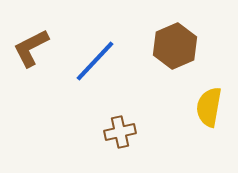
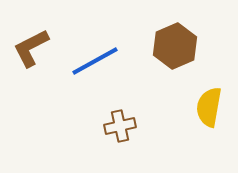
blue line: rotated 18 degrees clockwise
brown cross: moved 6 px up
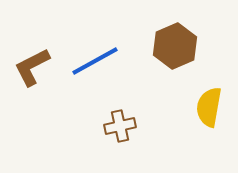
brown L-shape: moved 1 px right, 19 px down
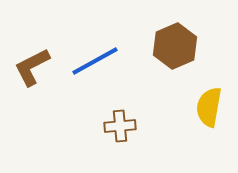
brown cross: rotated 8 degrees clockwise
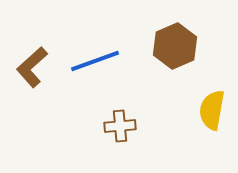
blue line: rotated 9 degrees clockwise
brown L-shape: rotated 15 degrees counterclockwise
yellow semicircle: moved 3 px right, 3 px down
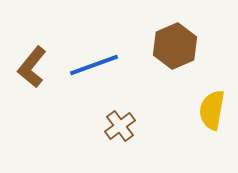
blue line: moved 1 px left, 4 px down
brown L-shape: rotated 9 degrees counterclockwise
brown cross: rotated 32 degrees counterclockwise
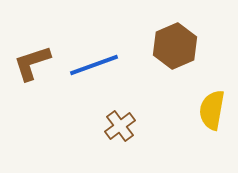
brown L-shape: moved 4 px up; rotated 33 degrees clockwise
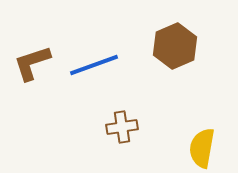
yellow semicircle: moved 10 px left, 38 px down
brown cross: moved 2 px right, 1 px down; rotated 28 degrees clockwise
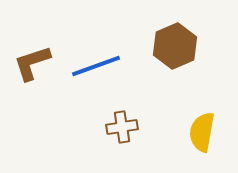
blue line: moved 2 px right, 1 px down
yellow semicircle: moved 16 px up
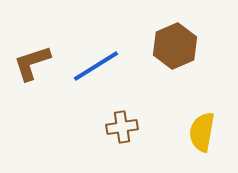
blue line: rotated 12 degrees counterclockwise
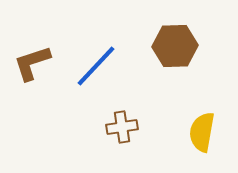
brown hexagon: rotated 21 degrees clockwise
blue line: rotated 15 degrees counterclockwise
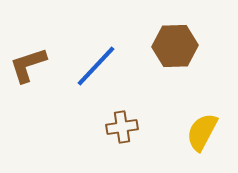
brown L-shape: moved 4 px left, 2 px down
yellow semicircle: rotated 18 degrees clockwise
